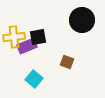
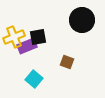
yellow cross: rotated 15 degrees counterclockwise
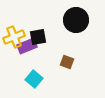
black circle: moved 6 px left
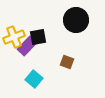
purple rectangle: rotated 24 degrees counterclockwise
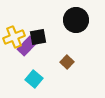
brown square: rotated 24 degrees clockwise
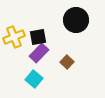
purple rectangle: moved 12 px right, 7 px down
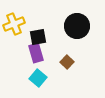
black circle: moved 1 px right, 6 px down
yellow cross: moved 13 px up
purple rectangle: moved 3 px left; rotated 60 degrees counterclockwise
cyan square: moved 4 px right, 1 px up
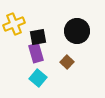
black circle: moved 5 px down
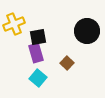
black circle: moved 10 px right
brown square: moved 1 px down
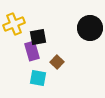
black circle: moved 3 px right, 3 px up
purple rectangle: moved 4 px left, 2 px up
brown square: moved 10 px left, 1 px up
cyan square: rotated 30 degrees counterclockwise
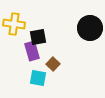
yellow cross: rotated 30 degrees clockwise
brown square: moved 4 px left, 2 px down
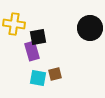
brown square: moved 2 px right, 10 px down; rotated 32 degrees clockwise
